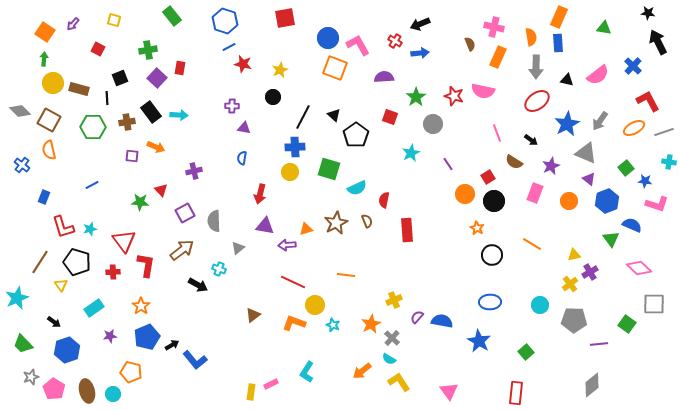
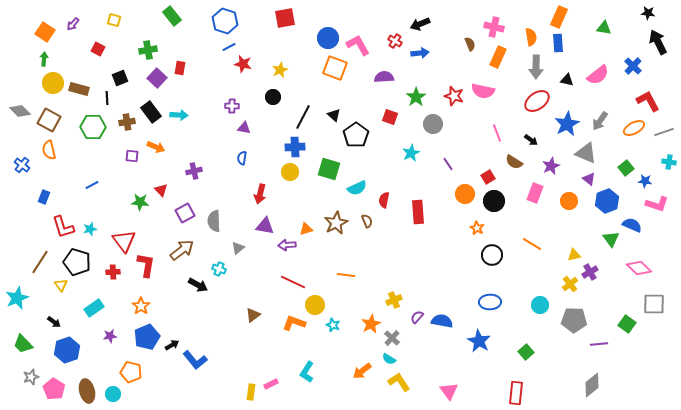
red rectangle at (407, 230): moved 11 px right, 18 px up
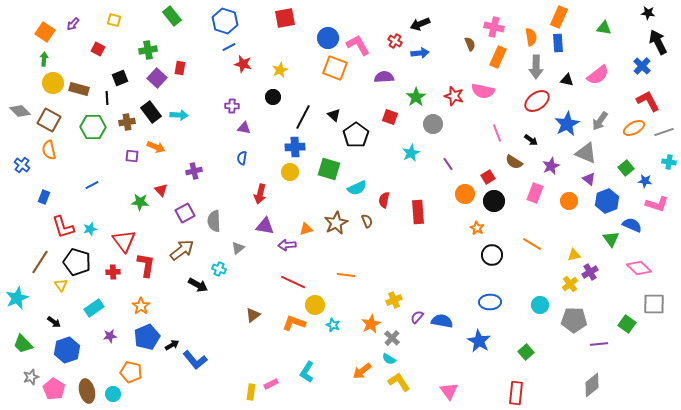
blue cross at (633, 66): moved 9 px right
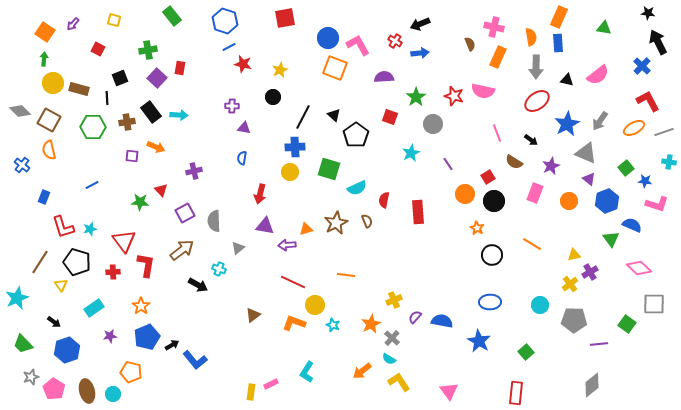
purple semicircle at (417, 317): moved 2 px left
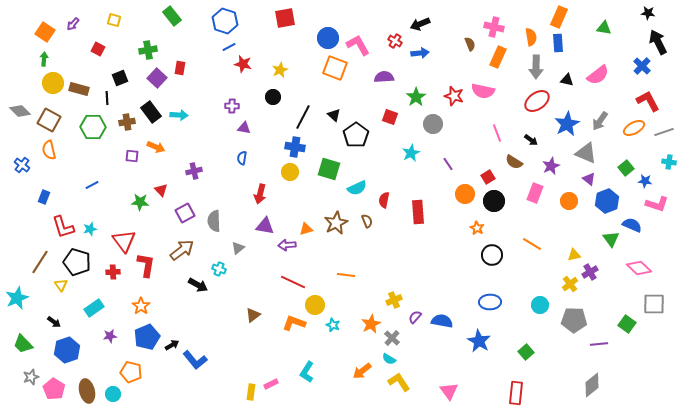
blue cross at (295, 147): rotated 12 degrees clockwise
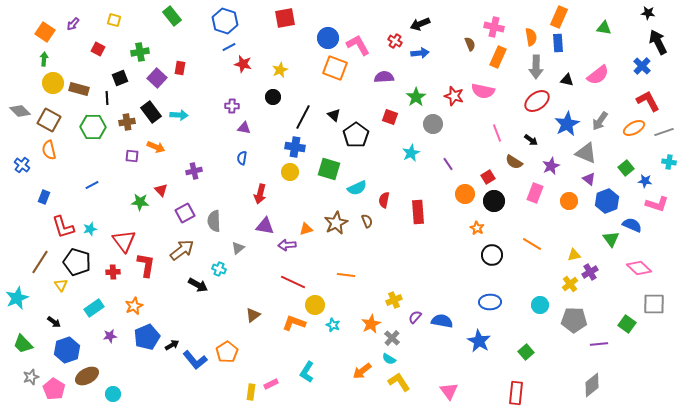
green cross at (148, 50): moved 8 px left, 2 px down
orange star at (141, 306): moved 7 px left; rotated 12 degrees clockwise
orange pentagon at (131, 372): moved 96 px right, 20 px up; rotated 25 degrees clockwise
brown ellipse at (87, 391): moved 15 px up; rotated 75 degrees clockwise
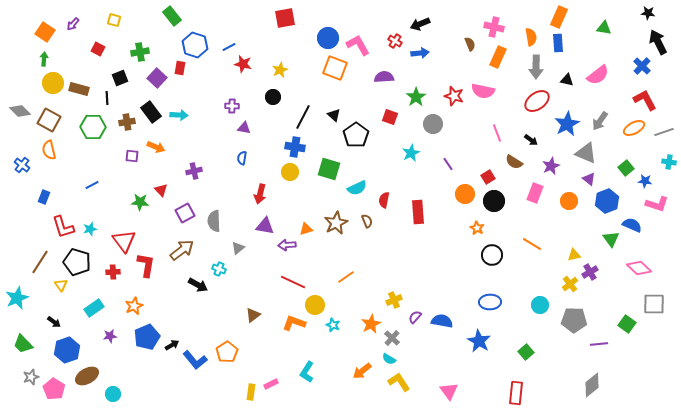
blue hexagon at (225, 21): moved 30 px left, 24 px down
red L-shape at (648, 101): moved 3 px left, 1 px up
orange line at (346, 275): moved 2 px down; rotated 42 degrees counterclockwise
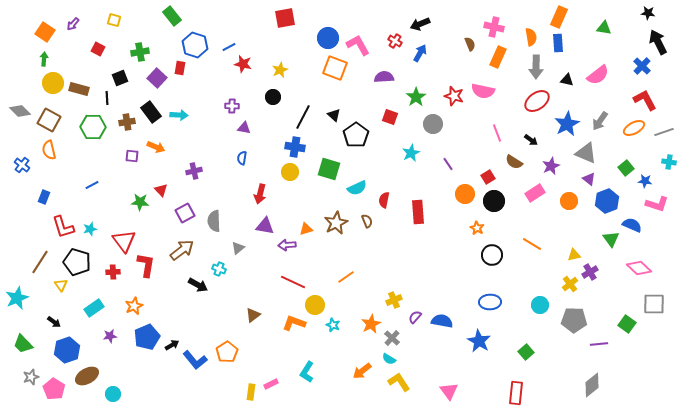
blue arrow at (420, 53): rotated 54 degrees counterclockwise
pink rectangle at (535, 193): rotated 36 degrees clockwise
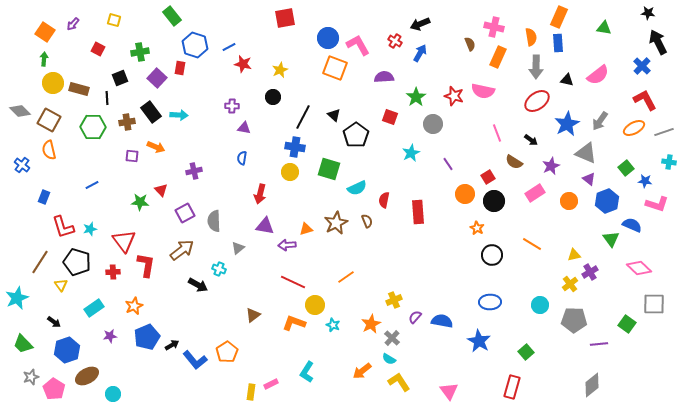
red rectangle at (516, 393): moved 4 px left, 6 px up; rotated 10 degrees clockwise
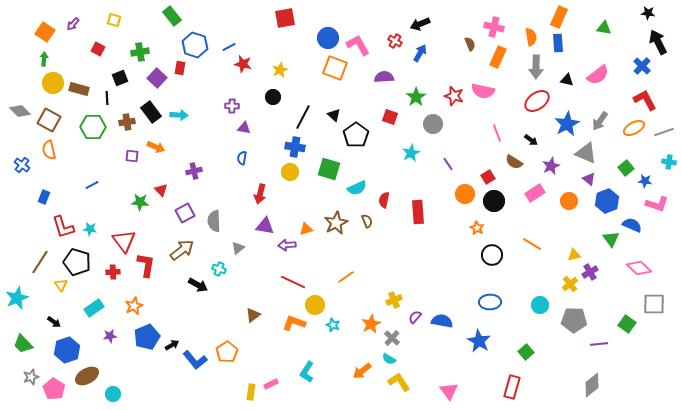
cyan star at (90, 229): rotated 24 degrees clockwise
